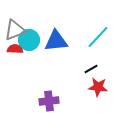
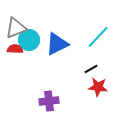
gray triangle: moved 1 px right, 2 px up
blue triangle: moved 1 px right, 3 px down; rotated 20 degrees counterclockwise
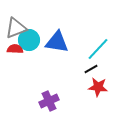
cyan line: moved 12 px down
blue triangle: moved 2 px up; rotated 35 degrees clockwise
purple cross: rotated 18 degrees counterclockwise
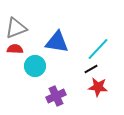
cyan circle: moved 6 px right, 26 px down
purple cross: moved 7 px right, 5 px up
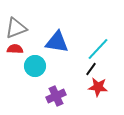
black line: rotated 24 degrees counterclockwise
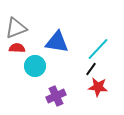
red semicircle: moved 2 px right, 1 px up
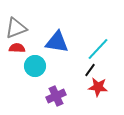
black line: moved 1 px left, 1 px down
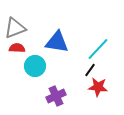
gray triangle: moved 1 px left
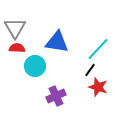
gray triangle: rotated 40 degrees counterclockwise
red star: rotated 12 degrees clockwise
